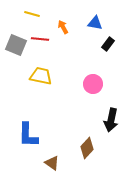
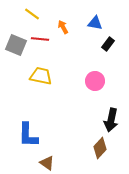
yellow line: rotated 21 degrees clockwise
pink circle: moved 2 px right, 3 px up
brown diamond: moved 13 px right
brown triangle: moved 5 px left
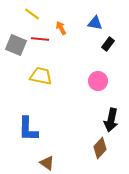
orange arrow: moved 2 px left, 1 px down
pink circle: moved 3 px right
blue L-shape: moved 6 px up
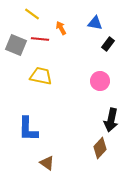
pink circle: moved 2 px right
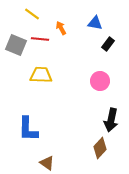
yellow trapezoid: moved 1 px up; rotated 10 degrees counterclockwise
